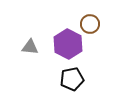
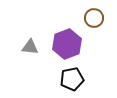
brown circle: moved 4 px right, 6 px up
purple hexagon: moved 1 px left; rotated 12 degrees clockwise
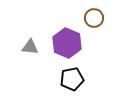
purple hexagon: moved 1 px up; rotated 16 degrees counterclockwise
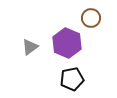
brown circle: moved 3 px left
gray triangle: rotated 42 degrees counterclockwise
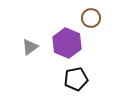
black pentagon: moved 4 px right
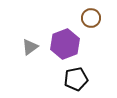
purple hexagon: moved 2 px left, 1 px down; rotated 16 degrees clockwise
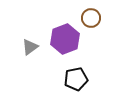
purple hexagon: moved 5 px up
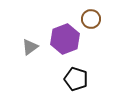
brown circle: moved 1 px down
black pentagon: rotated 30 degrees clockwise
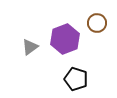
brown circle: moved 6 px right, 4 px down
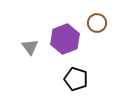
gray triangle: rotated 30 degrees counterclockwise
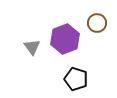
gray triangle: moved 2 px right
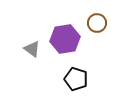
purple hexagon: rotated 12 degrees clockwise
gray triangle: moved 2 px down; rotated 18 degrees counterclockwise
